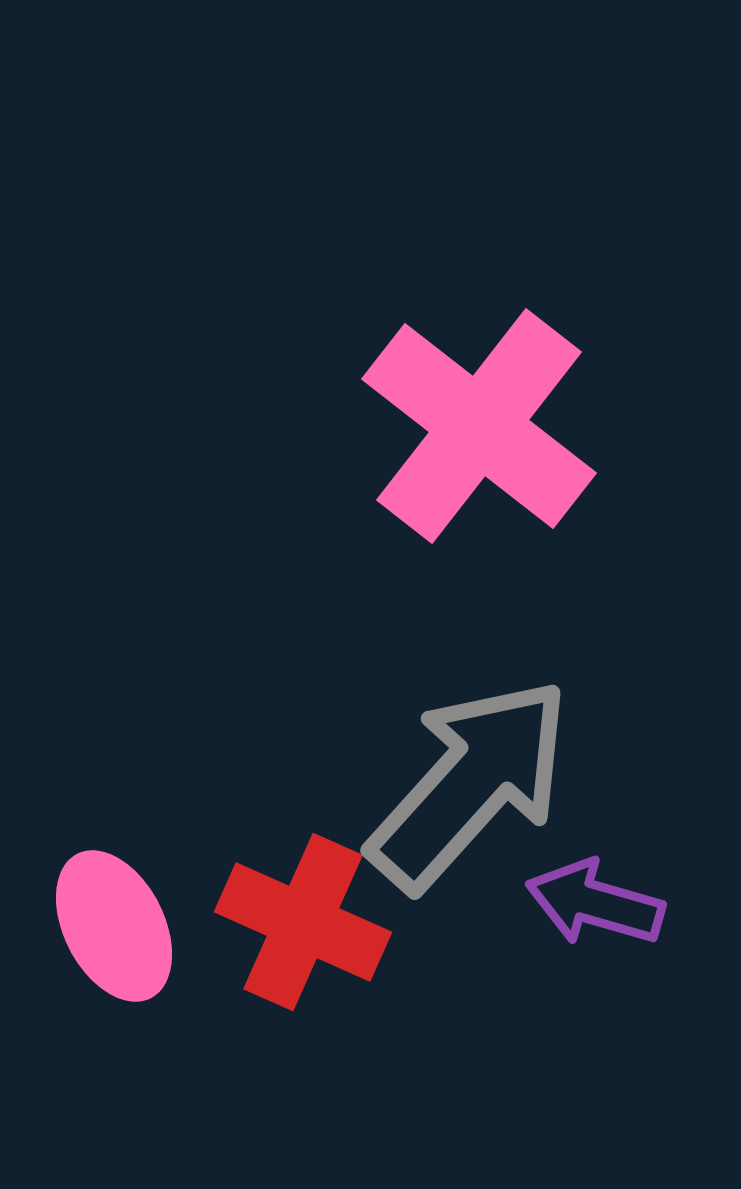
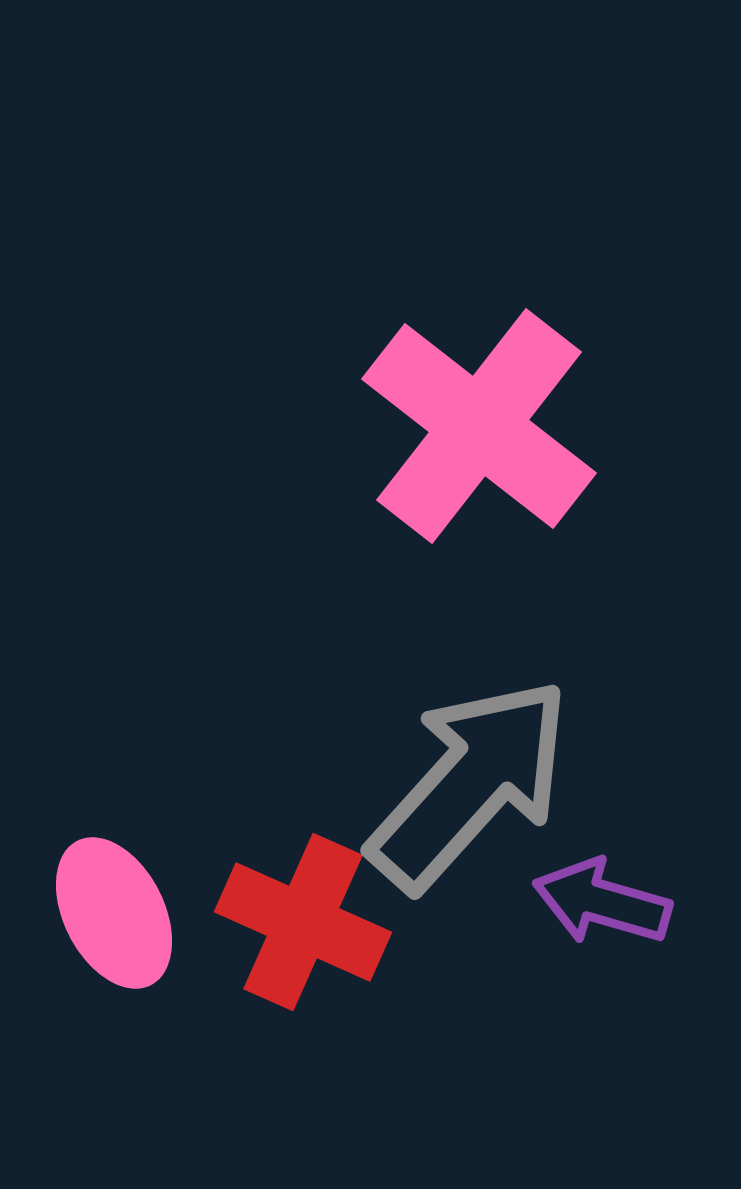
purple arrow: moved 7 px right, 1 px up
pink ellipse: moved 13 px up
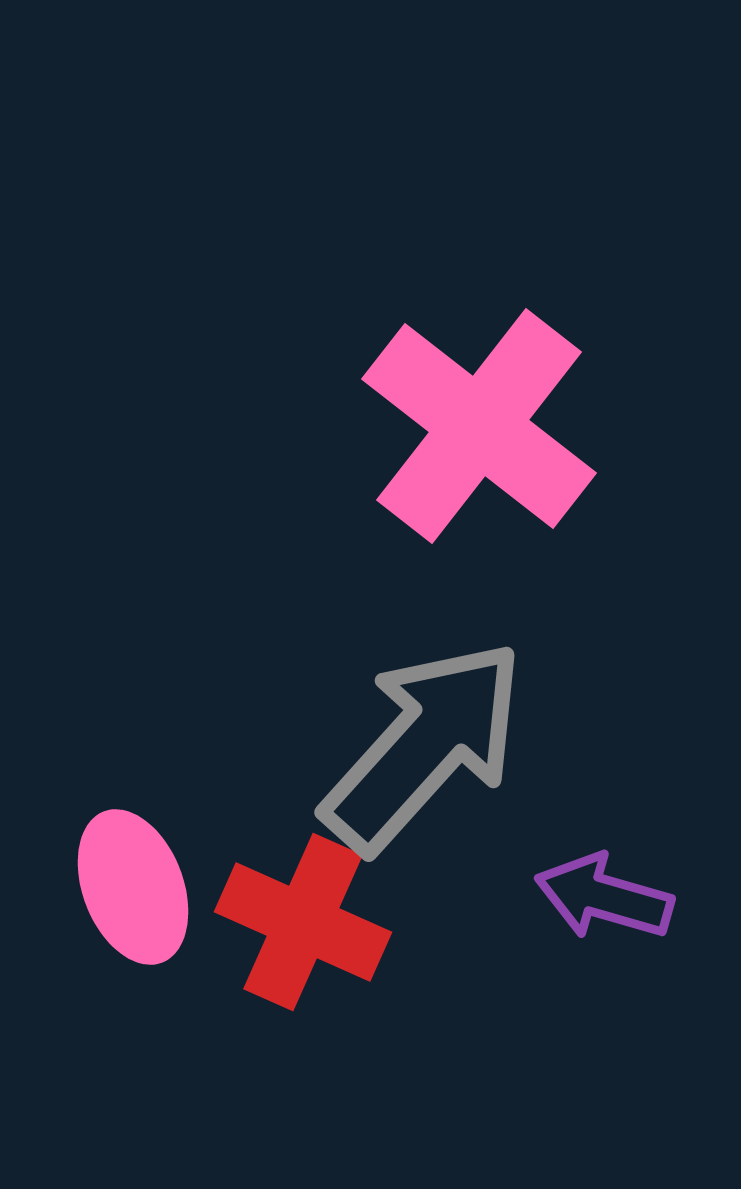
gray arrow: moved 46 px left, 38 px up
purple arrow: moved 2 px right, 5 px up
pink ellipse: moved 19 px right, 26 px up; rotated 6 degrees clockwise
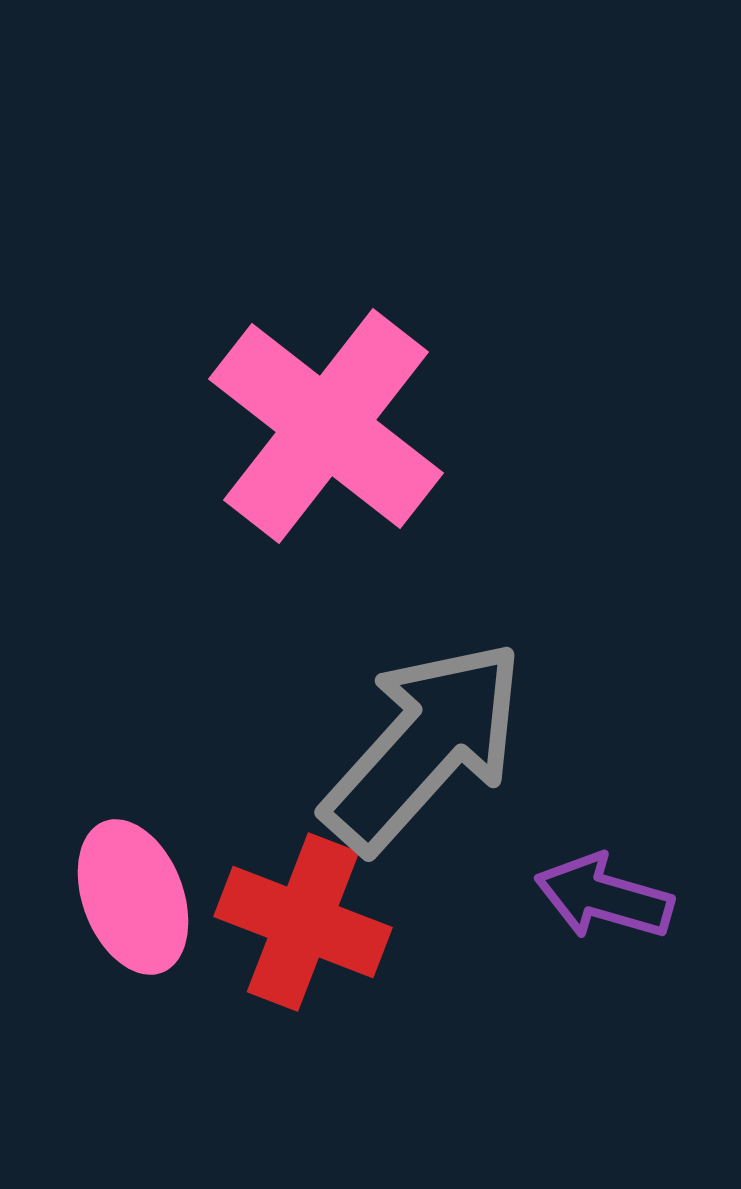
pink cross: moved 153 px left
pink ellipse: moved 10 px down
red cross: rotated 3 degrees counterclockwise
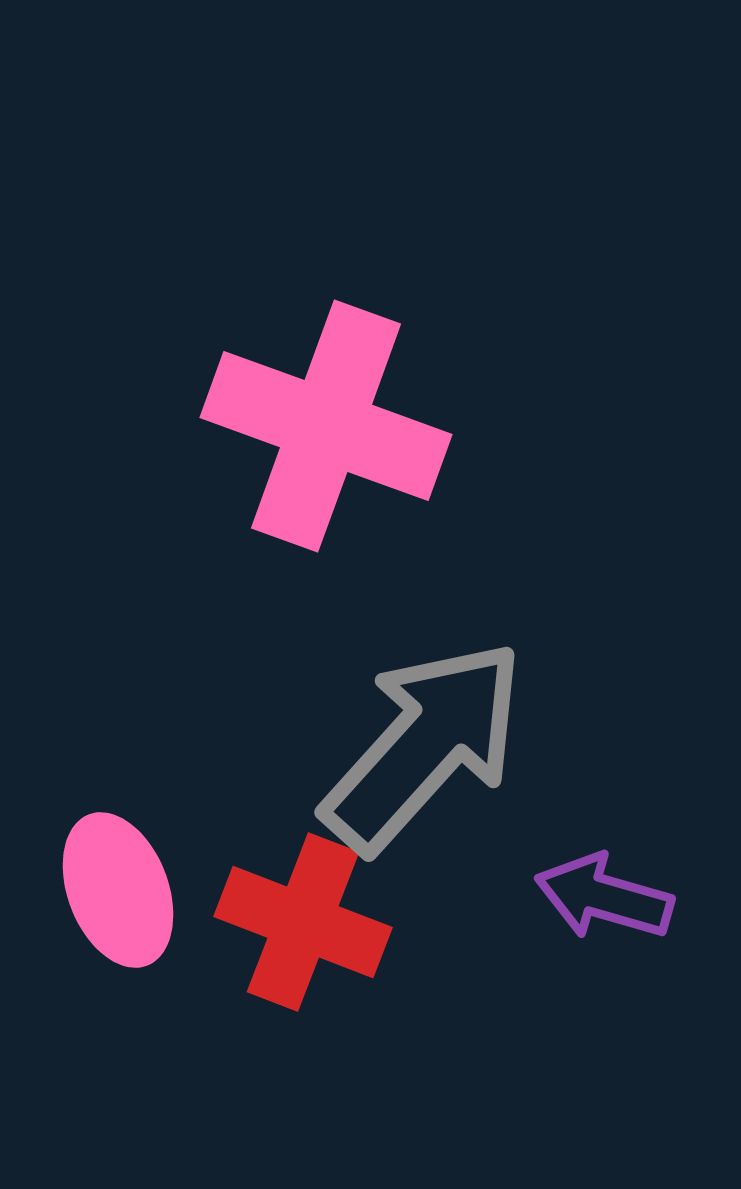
pink cross: rotated 18 degrees counterclockwise
pink ellipse: moved 15 px left, 7 px up
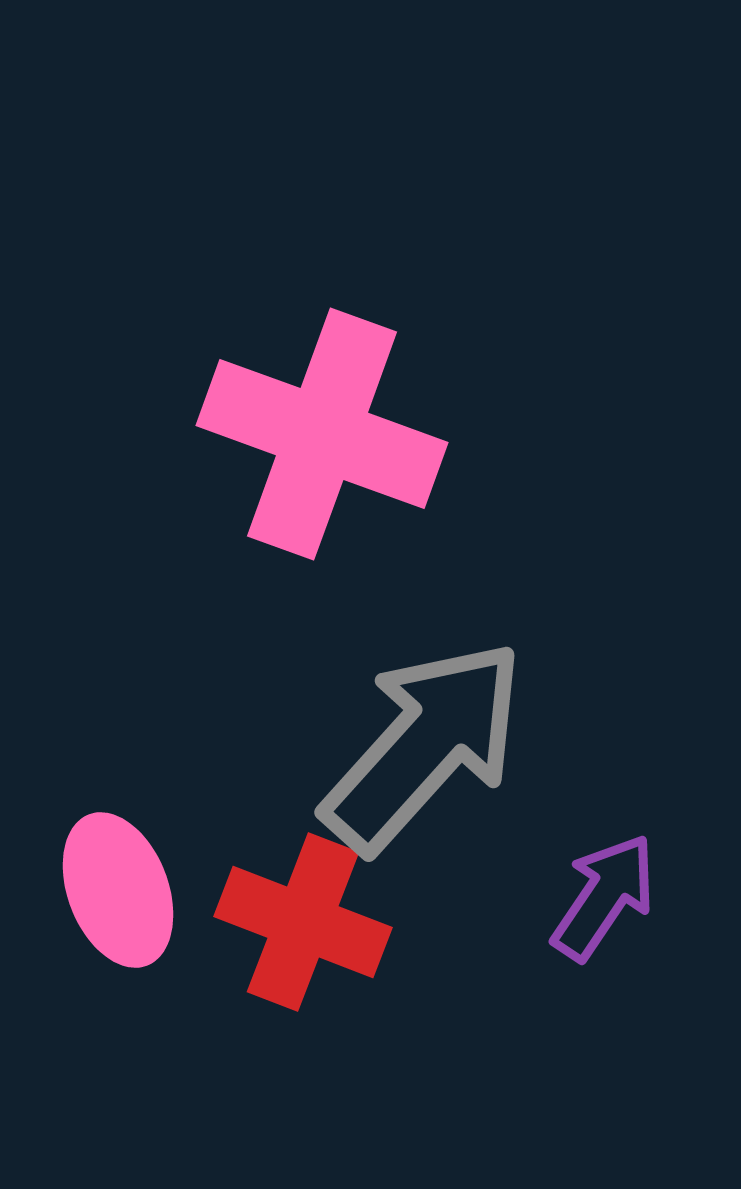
pink cross: moved 4 px left, 8 px down
purple arrow: rotated 108 degrees clockwise
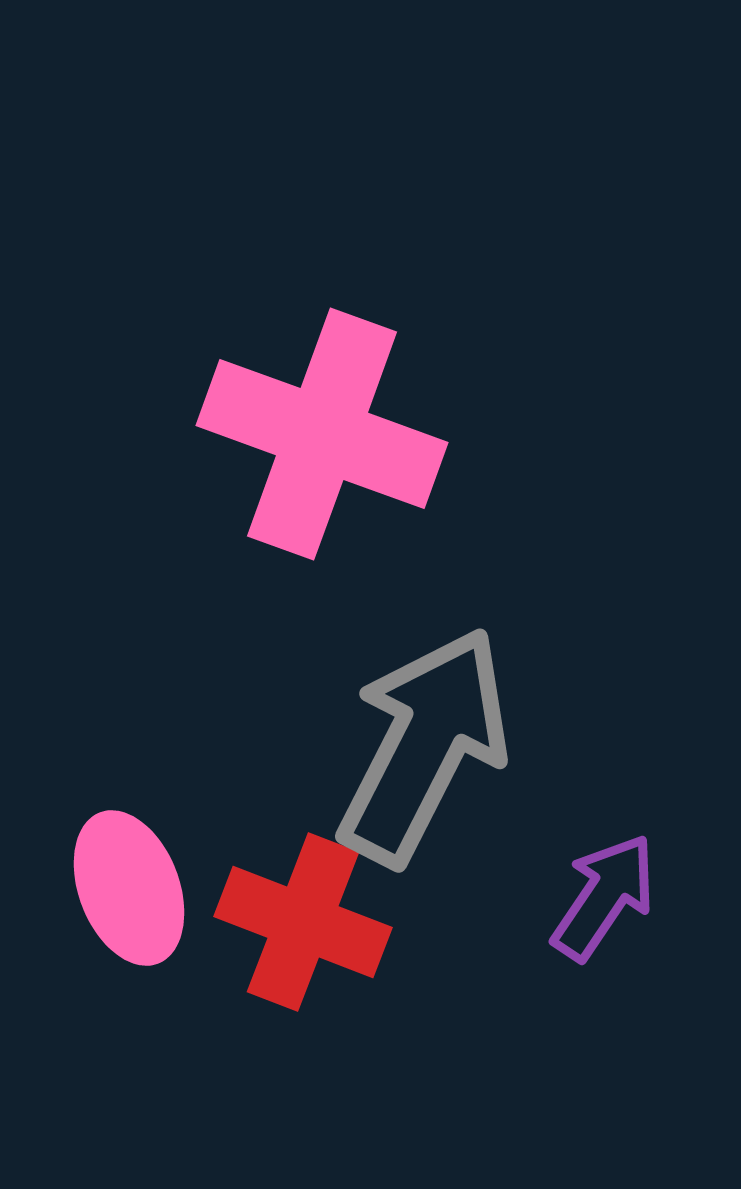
gray arrow: rotated 15 degrees counterclockwise
pink ellipse: moved 11 px right, 2 px up
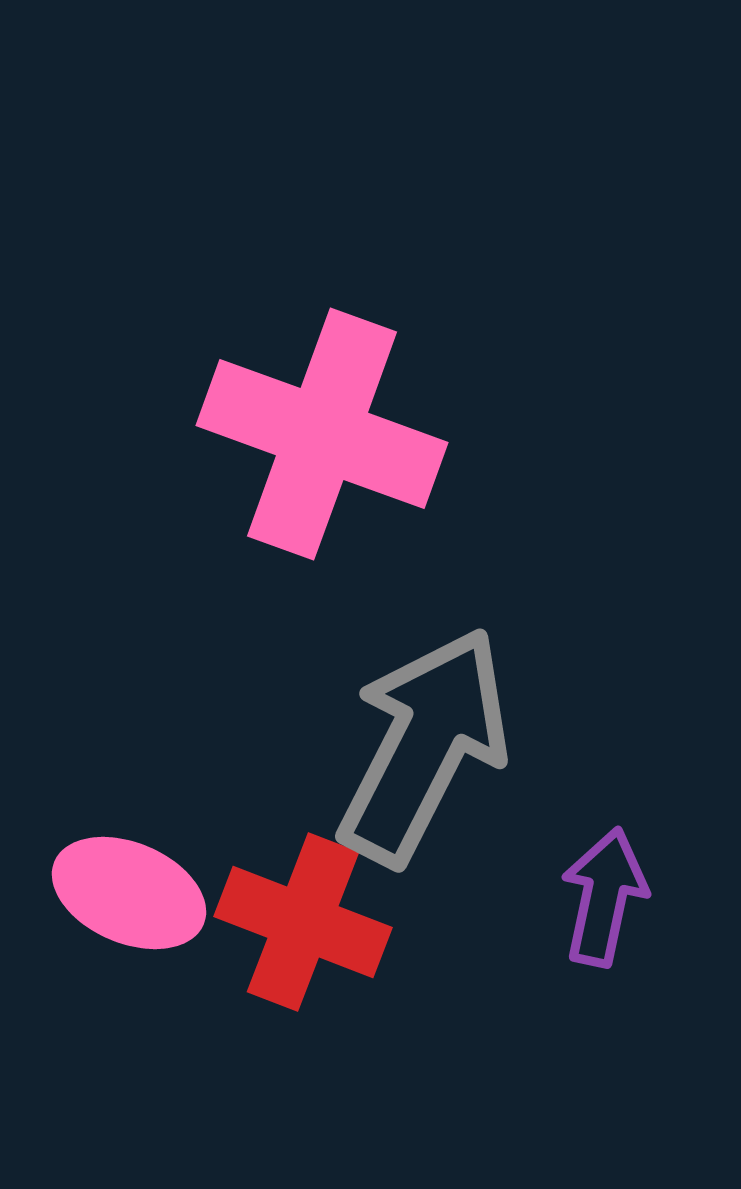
pink ellipse: moved 5 px down; rotated 46 degrees counterclockwise
purple arrow: rotated 22 degrees counterclockwise
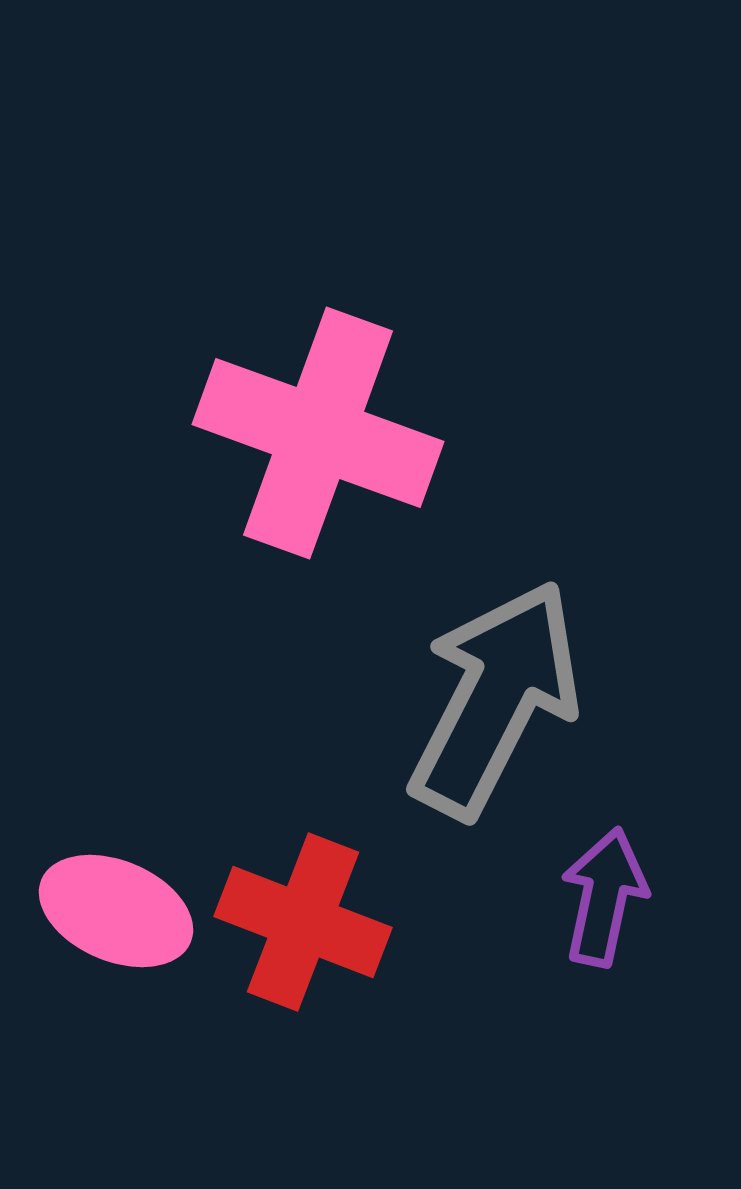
pink cross: moved 4 px left, 1 px up
gray arrow: moved 71 px right, 47 px up
pink ellipse: moved 13 px left, 18 px down
